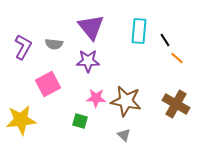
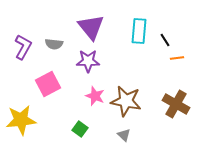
orange line: rotated 48 degrees counterclockwise
pink star: moved 1 px left, 2 px up; rotated 18 degrees clockwise
green square: moved 8 px down; rotated 21 degrees clockwise
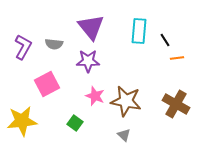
pink square: moved 1 px left
yellow star: moved 1 px right, 1 px down
green square: moved 5 px left, 6 px up
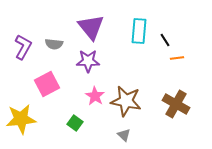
pink star: rotated 12 degrees clockwise
yellow star: moved 1 px left, 2 px up
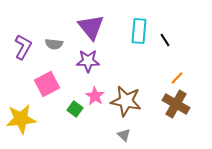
orange line: moved 20 px down; rotated 40 degrees counterclockwise
green square: moved 14 px up
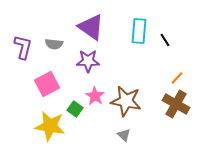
purple triangle: rotated 16 degrees counterclockwise
purple L-shape: rotated 15 degrees counterclockwise
yellow star: moved 29 px right, 7 px down; rotated 16 degrees clockwise
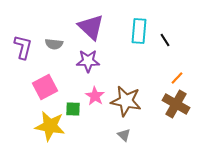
purple triangle: rotated 8 degrees clockwise
pink square: moved 2 px left, 3 px down
green square: moved 2 px left; rotated 35 degrees counterclockwise
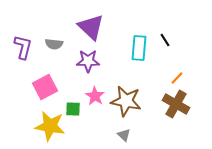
cyan rectangle: moved 17 px down
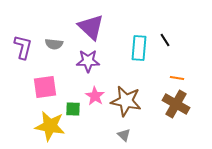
orange line: rotated 56 degrees clockwise
pink square: rotated 20 degrees clockwise
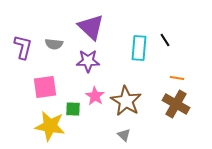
brown star: rotated 20 degrees clockwise
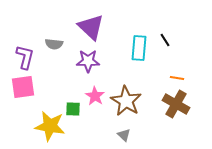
purple L-shape: moved 2 px right, 10 px down
pink square: moved 22 px left
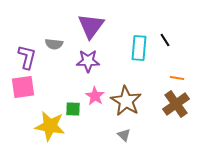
purple triangle: moved 1 px up; rotated 24 degrees clockwise
purple L-shape: moved 2 px right
brown cross: rotated 24 degrees clockwise
